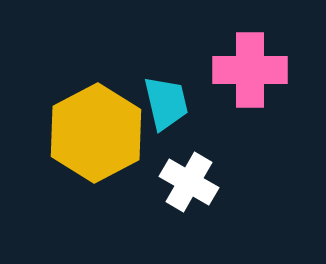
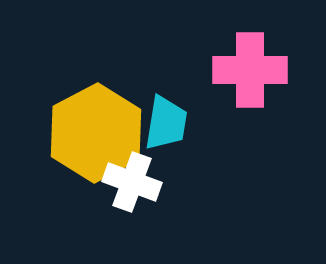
cyan trapezoid: moved 20 px down; rotated 22 degrees clockwise
white cross: moved 57 px left; rotated 10 degrees counterclockwise
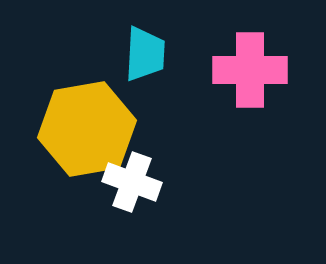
cyan trapezoid: moved 21 px left, 69 px up; rotated 6 degrees counterclockwise
yellow hexagon: moved 9 px left, 4 px up; rotated 18 degrees clockwise
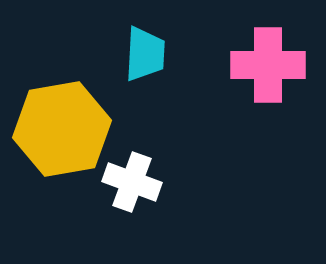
pink cross: moved 18 px right, 5 px up
yellow hexagon: moved 25 px left
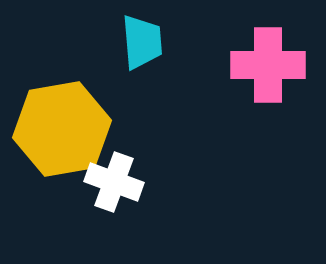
cyan trapezoid: moved 3 px left, 12 px up; rotated 8 degrees counterclockwise
white cross: moved 18 px left
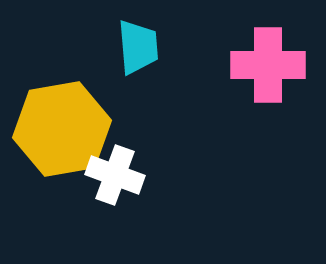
cyan trapezoid: moved 4 px left, 5 px down
white cross: moved 1 px right, 7 px up
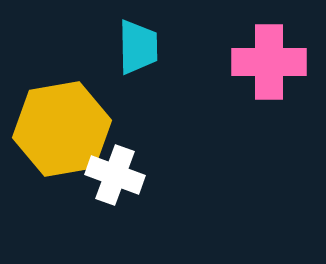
cyan trapezoid: rotated 4 degrees clockwise
pink cross: moved 1 px right, 3 px up
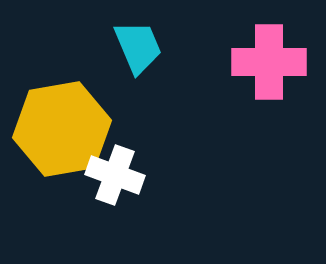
cyan trapezoid: rotated 22 degrees counterclockwise
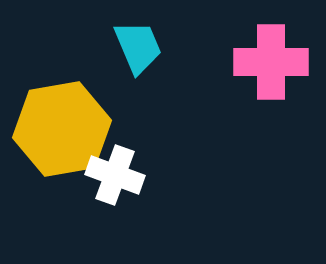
pink cross: moved 2 px right
